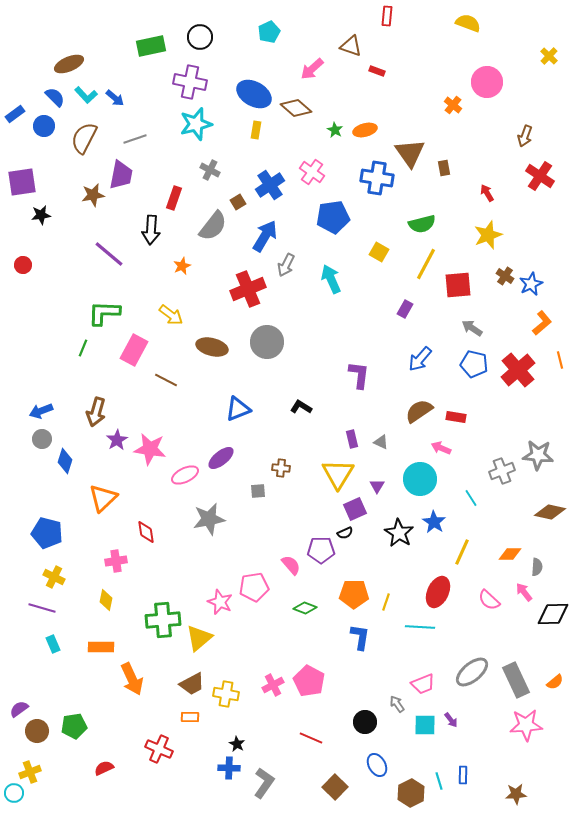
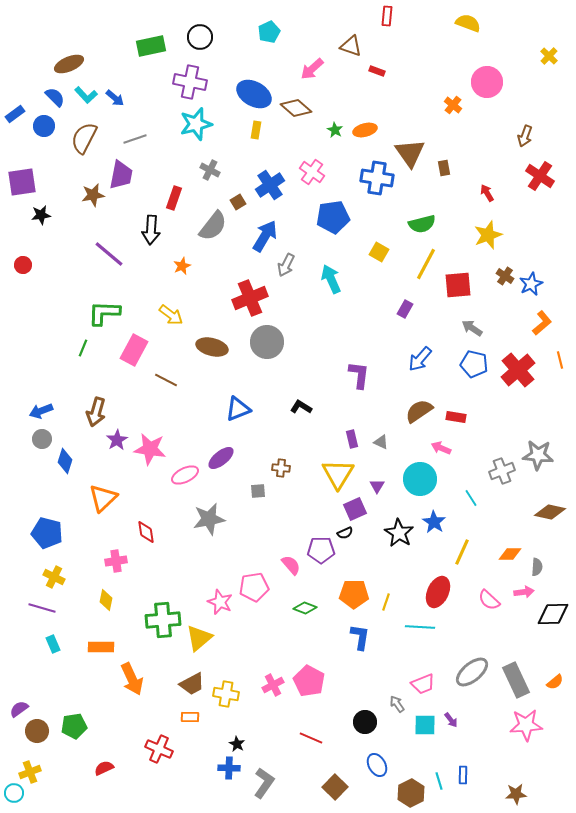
red cross at (248, 289): moved 2 px right, 9 px down
pink arrow at (524, 592): rotated 120 degrees clockwise
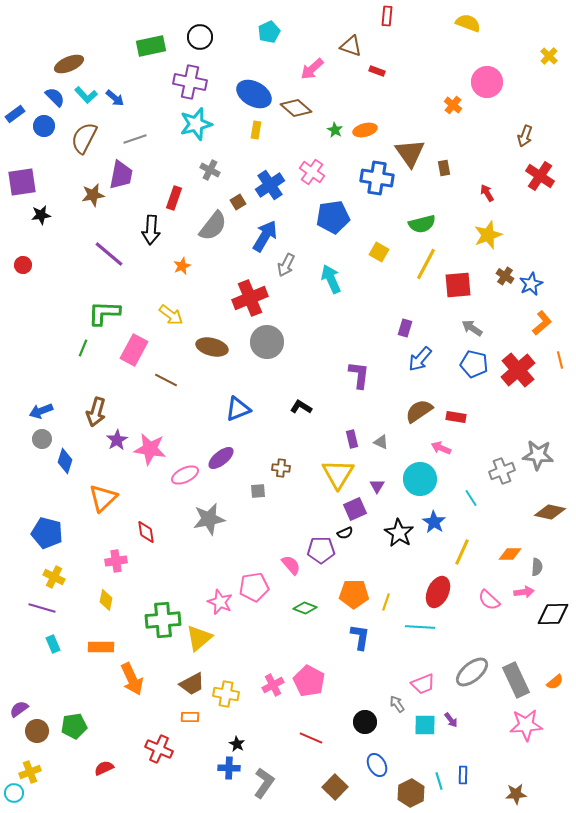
purple rectangle at (405, 309): moved 19 px down; rotated 12 degrees counterclockwise
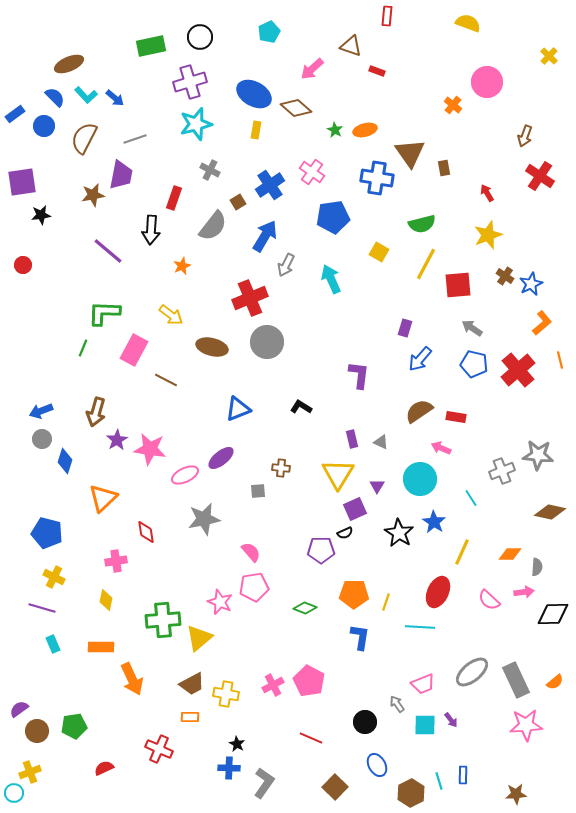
purple cross at (190, 82): rotated 28 degrees counterclockwise
purple line at (109, 254): moved 1 px left, 3 px up
gray star at (209, 519): moved 5 px left
pink semicircle at (291, 565): moved 40 px left, 13 px up
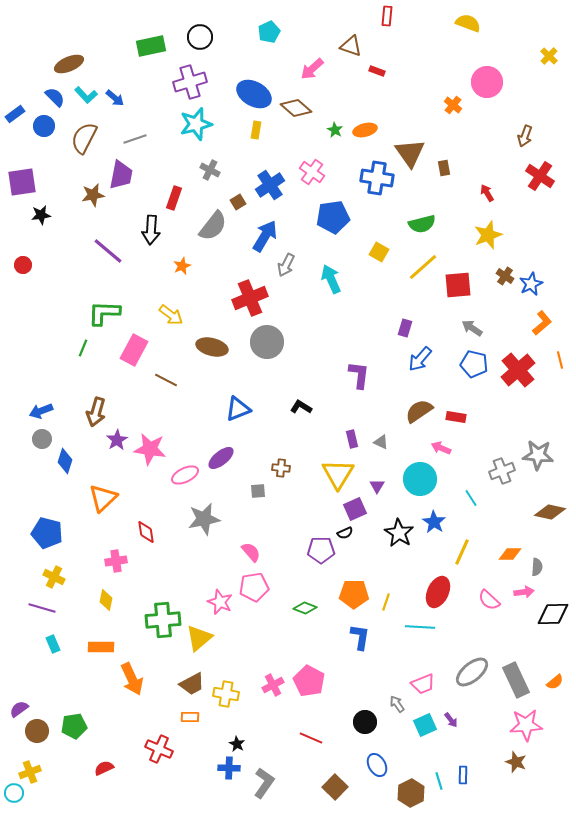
yellow line at (426, 264): moved 3 px left, 3 px down; rotated 20 degrees clockwise
cyan square at (425, 725): rotated 25 degrees counterclockwise
brown star at (516, 794): moved 32 px up; rotated 25 degrees clockwise
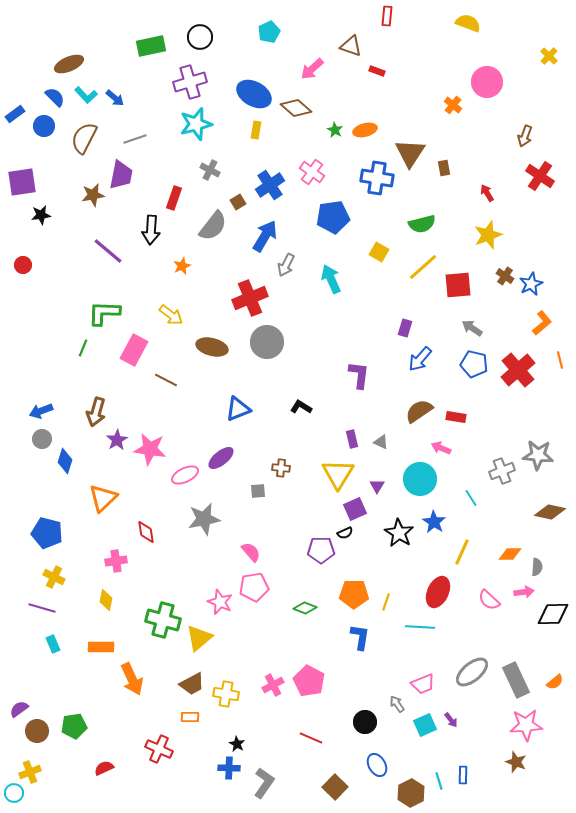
brown triangle at (410, 153): rotated 8 degrees clockwise
green cross at (163, 620): rotated 20 degrees clockwise
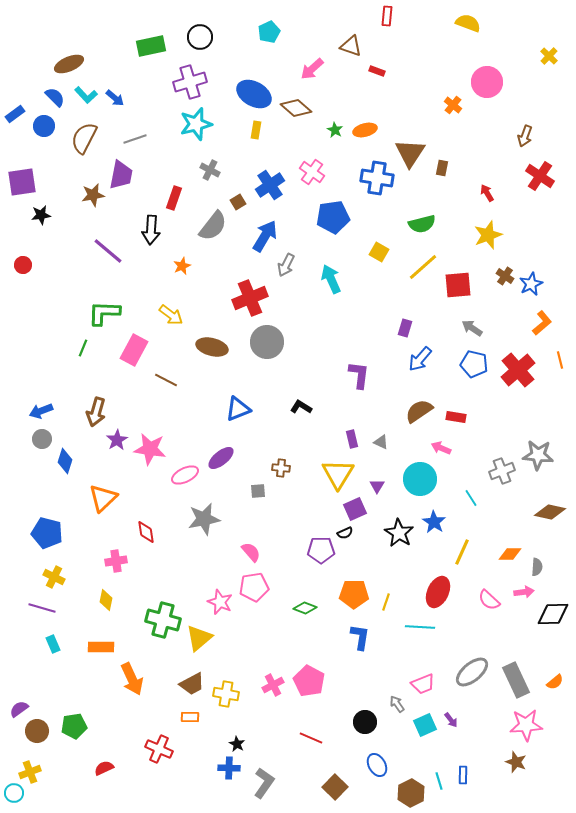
brown rectangle at (444, 168): moved 2 px left; rotated 21 degrees clockwise
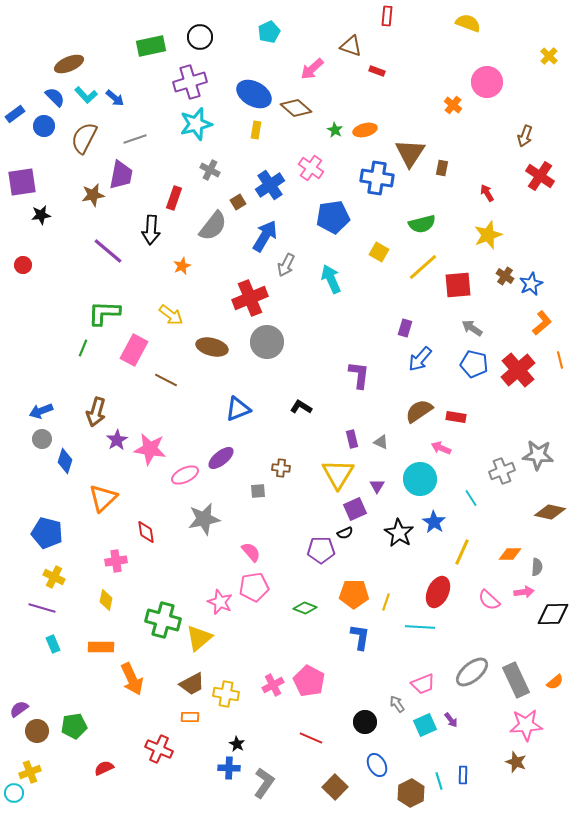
pink cross at (312, 172): moved 1 px left, 4 px up
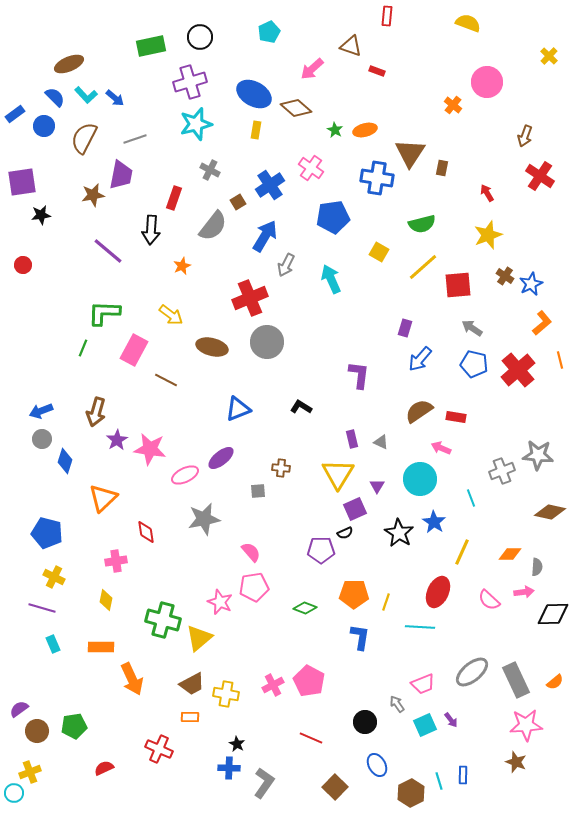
cyan line at (471, 498): rotated 12 degrees clockwise
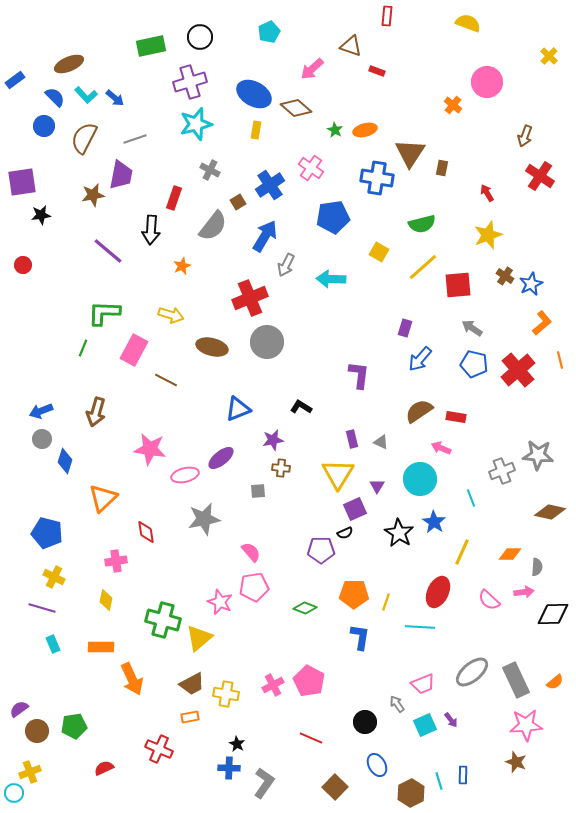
blue rectangle at (15, 114): moved 34 px up
cyan arrow at (331, 279): rotated 64 degrees counterclockwise
yellow arrow at (171, 315): rotated 20 degrees counterclockwise
purple star at (117, 440): moved 156 px right; rotated 20 degrees clockwise
pink ellipse at (185, 475): rotated 12 degrees clockwise
orange rectangle at (190, 717): rotated 12 degrees counterclockwise
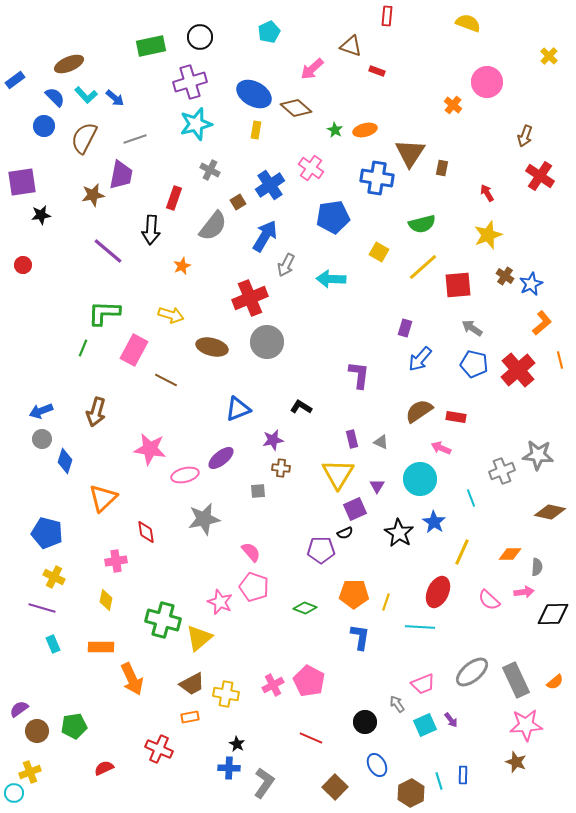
pink pentagon at (254, 587): rotated 28 degrees clockwise
